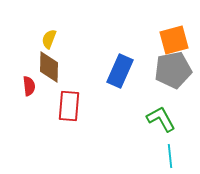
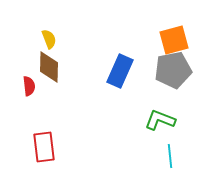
yellow semicircle: rotated 138 degrees clockwise
red rectangle: moved 25 px left, 41 px down; rotated 12 degrees counterclockwise
green L-shape: moved 1 px left, 1 px down; rotated 40 degrees counterclockwise
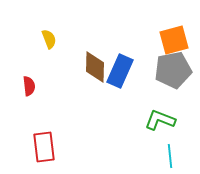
brown diamond: moved 46 px right
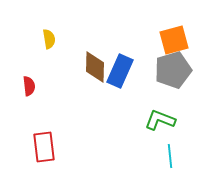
yellow semicircle: rotated 12 degrees clockwise
gray pentagon: rotated 6 degrees counterclockwise
